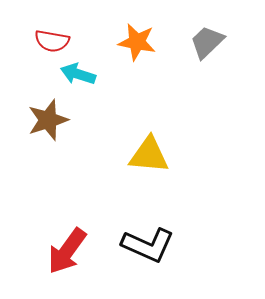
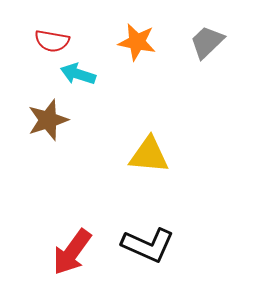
red arrow: moved 5 px right, 1 px down
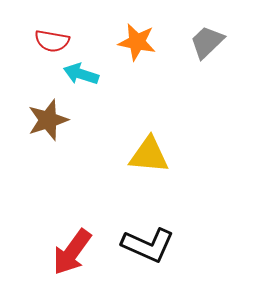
cyan arrow: moved 3 px right
